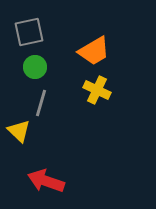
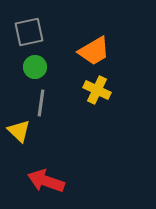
gray line: rotated 8 degrees counterclockwise
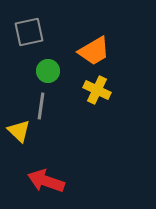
green circle: moved 13 px right, 4 px down
gray line: moved 3 px down
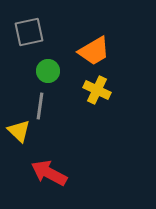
gray line: moved 1 px left
red arrow: moved 3 px right, 8 px up; rotated 9 degrees clockwise
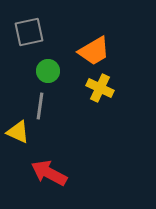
yellow cross: moved 3 px right, 2 px up
yellow triangle: moved 1 px left, 1 px down; rotated 20 degrees counterclockwise
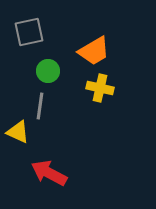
yellow cross: rotated 12 degrees counterclockwise
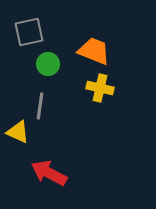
orange trapezoid: rotated 128 degrees counterclockwise
green circle: moved 7 px up
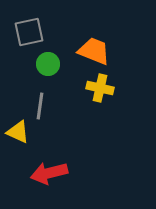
red arrow: rotated 42 degrees counterclockwise
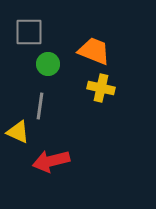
gray square: rotated 12 degrees clockwise
yellow cross: moved 1 px right
red arrow: moved 2 px right, 12 px up
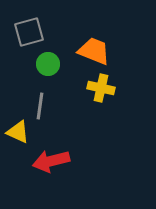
gray square: rotated 16 degrees counterclockwise
